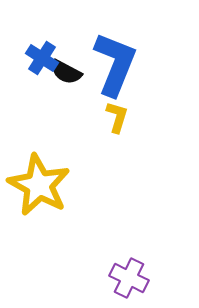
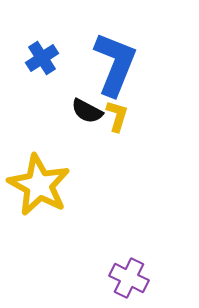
blue cross: rotated 24 degrees clockwise
black semicircle: moved 21 px right, 39 px down
yellow L-shape: moved 1 px up
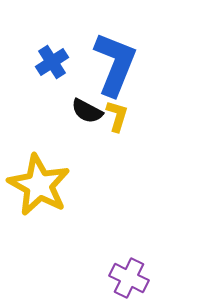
blue cross: moved 10 px right, 4 px down
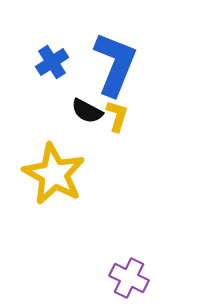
yellow star: moved 15 px right, 11 px up
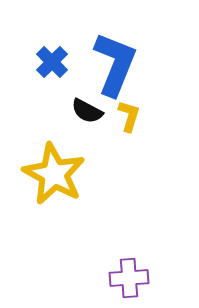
blue cross: rotated 12 degrees counterclockwise
yellow L-shape: moved 12 px right
purple cross: rotated 30 degrees counterclockwise
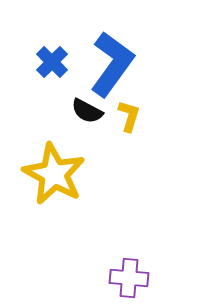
blue L-shape: moved 3 px left; rotated 14 degrees clockwise
purple cross: rotated 9 degrees clockwise
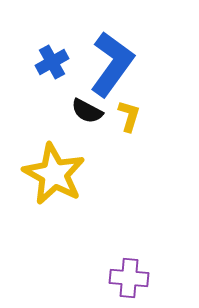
blue cross: rotated 16 degrees clockwise
